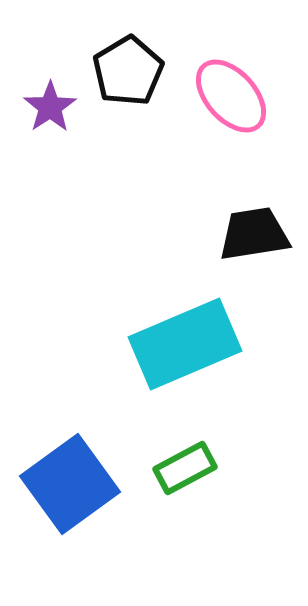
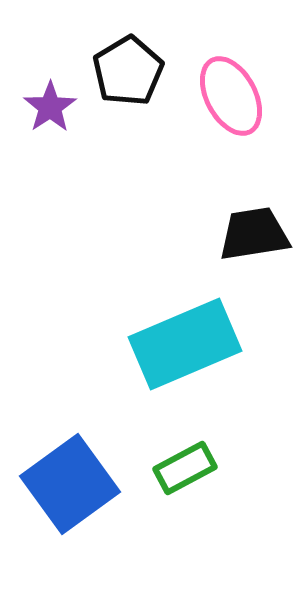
pink ellipse: rotated 14 degrees clockwise
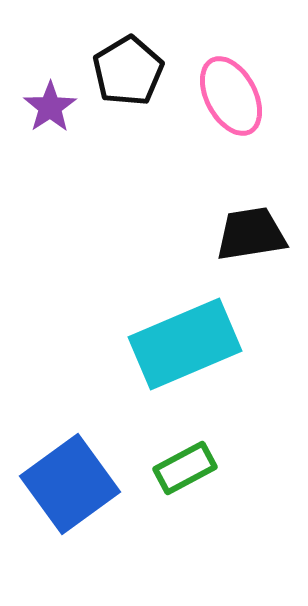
black trapezoid: moved 3 px left
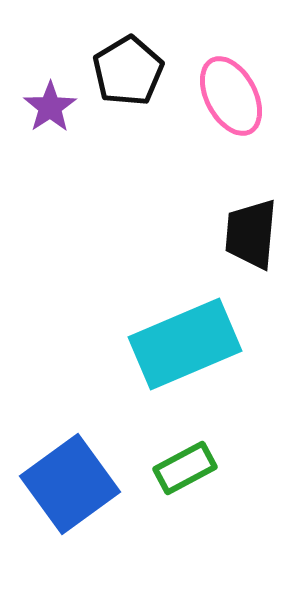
black trapezoid: rotated 76 degrees counterclockwise
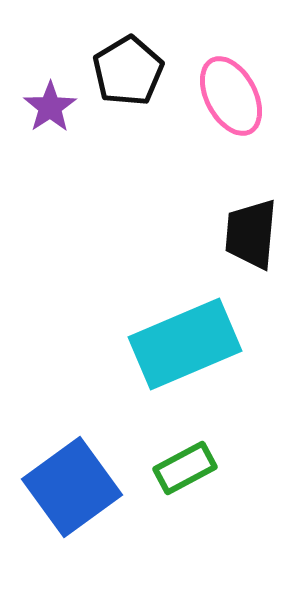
blue square: moved 2 px right, 3 px down
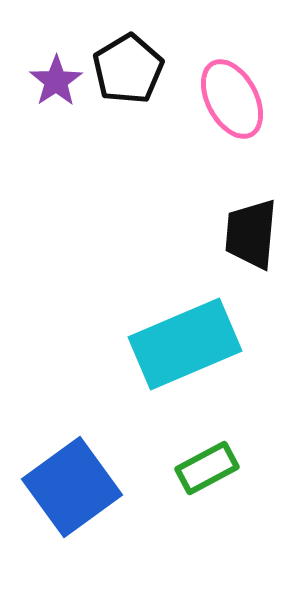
black pentagon: moved 2 px up
pink ellipse: moved 1 px right, 3 px down
purple star: moved 6 px right, 26 px up
green rectangle: moved 22 px right
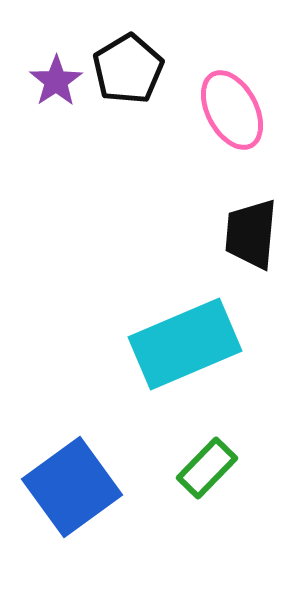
pink ellipse: moved 11 px down
green rectangle: rotated 18 degrees counterclockwise
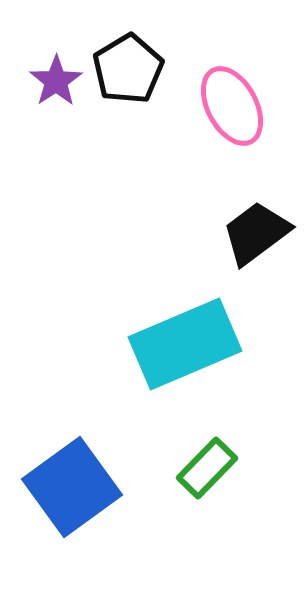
pink ellipse: moved 4 px up
black trapezoid: moved 5 px right, 1 px up; rotated 48 degrees clockwise
